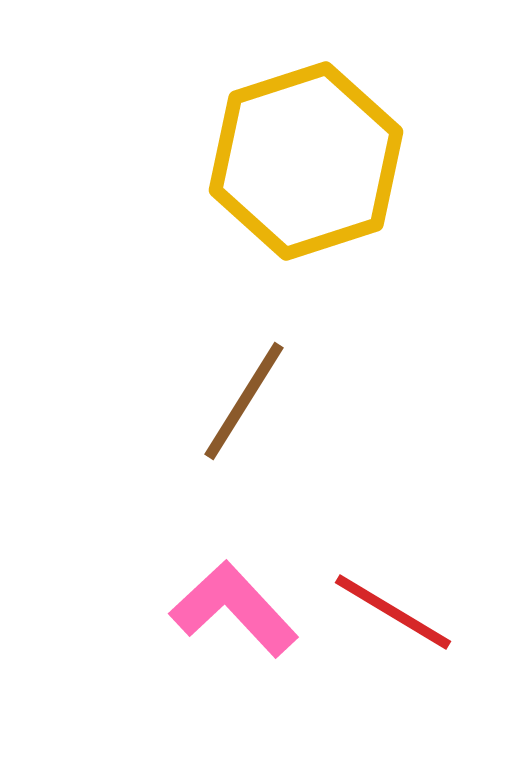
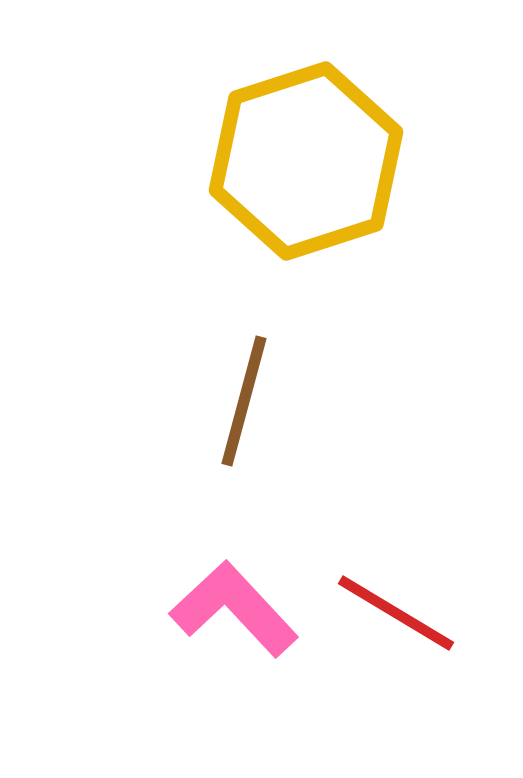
brown line: rotated 17 degrees counterclockwise
red line: moved 3 px right, 1 px down
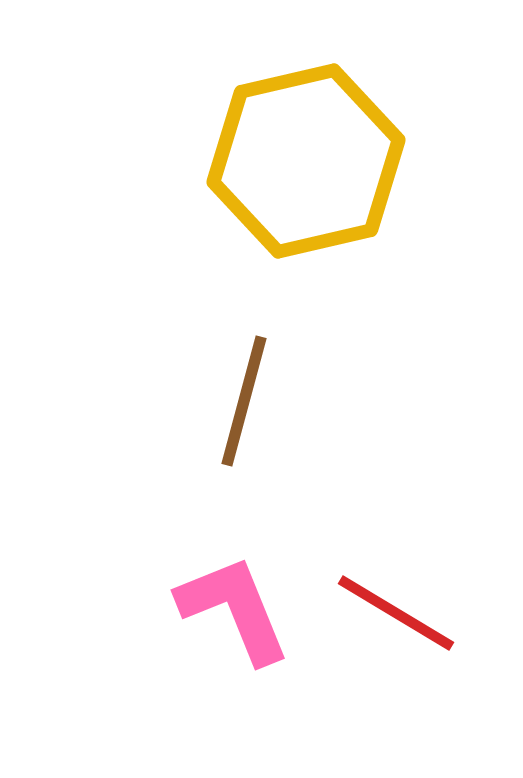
yellow hexagon: rotated 5 degrees clockwise
pink L-shape: rotated 21 degrees clockwise
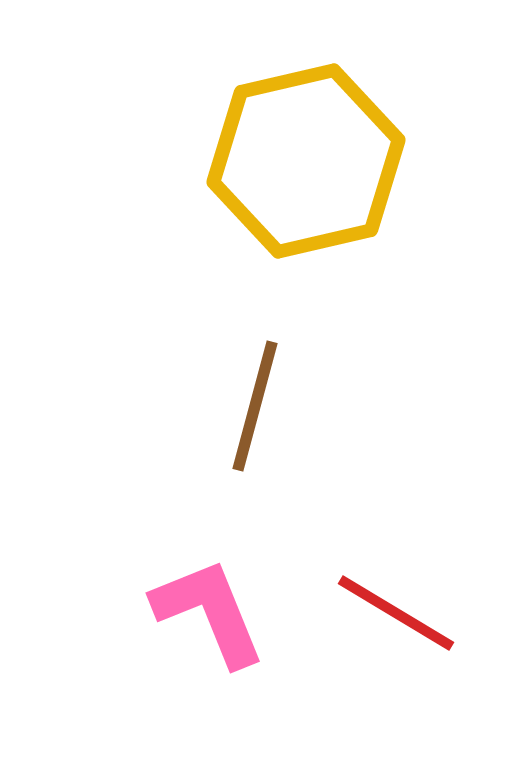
brown line: moved 11 px right, 5 px down
pink L-shape: moved 25 px left, 3 px down
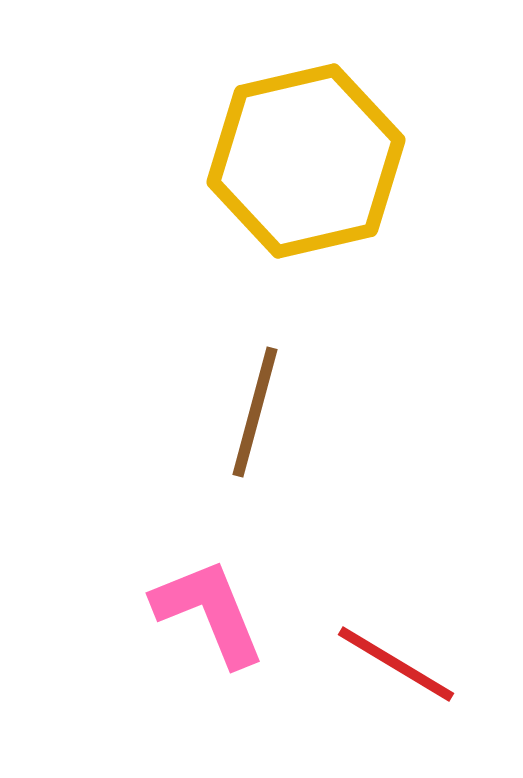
brown line: moved 6 px down
red line: moved 51 px down
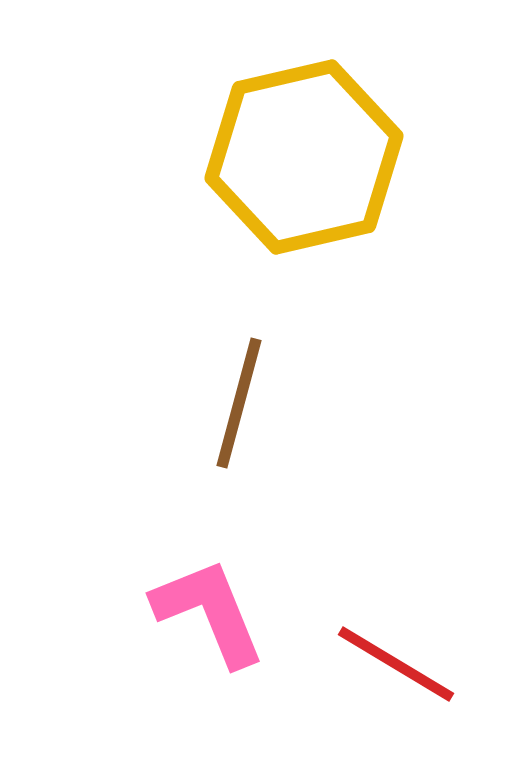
yellow hexagon: moved 2 px left, 4 px up
brown line: moved 16 px left, 9 px up
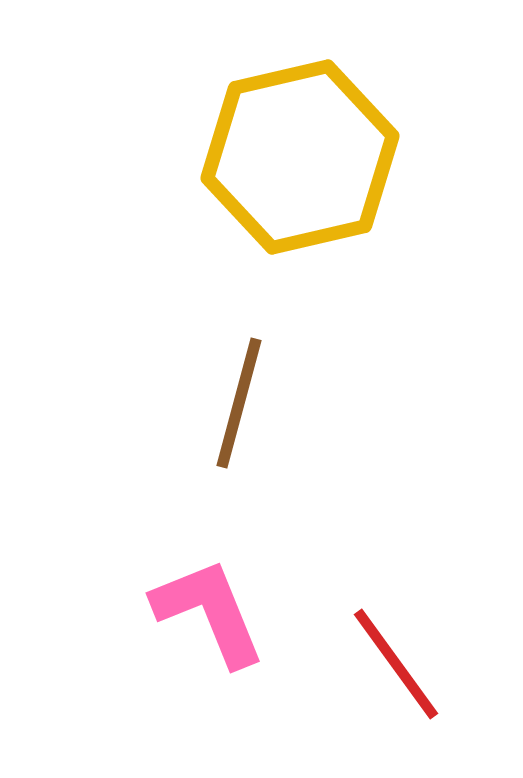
yellow hexagon: moved 4 px left
red line: rotated 23 degrees clockwise
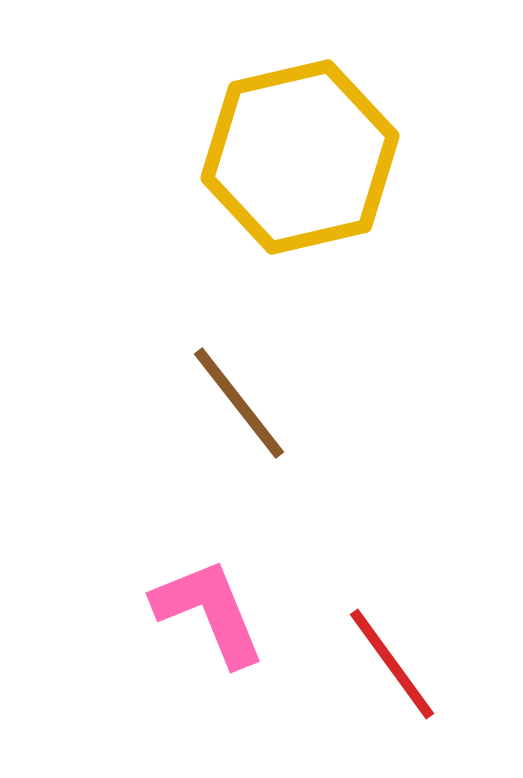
brown line: rotated 53 degrees counterclockwise
red line: moved 4 px left
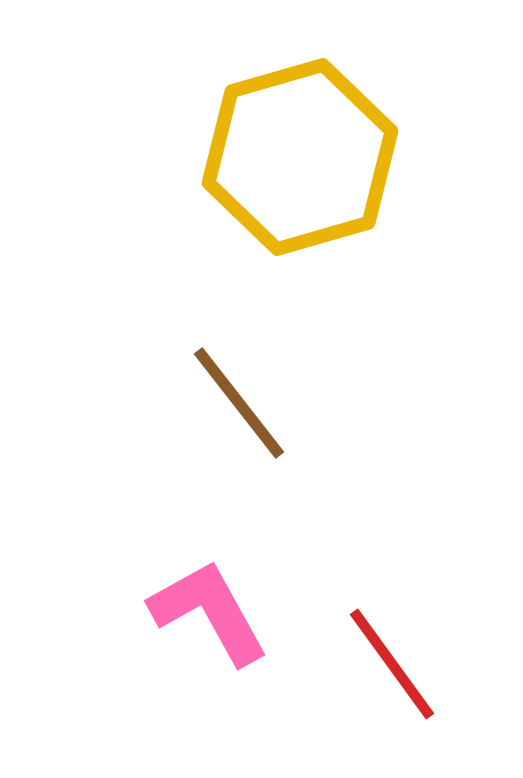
yellow hexagon: rotated 3 degrees counterclockwise
pink L-shape: rotated 7 degrees counterclockwise
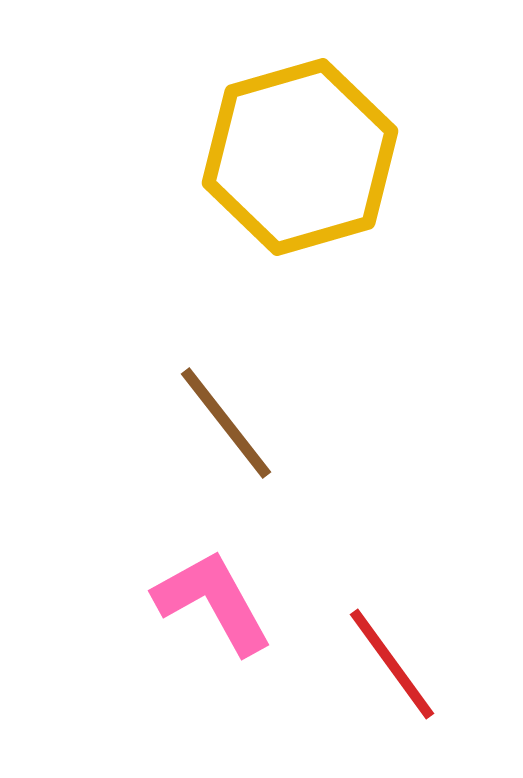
brown line: moved 13 px left, 20 px down
pink L-shape: moved 4 px right, 10 px up
